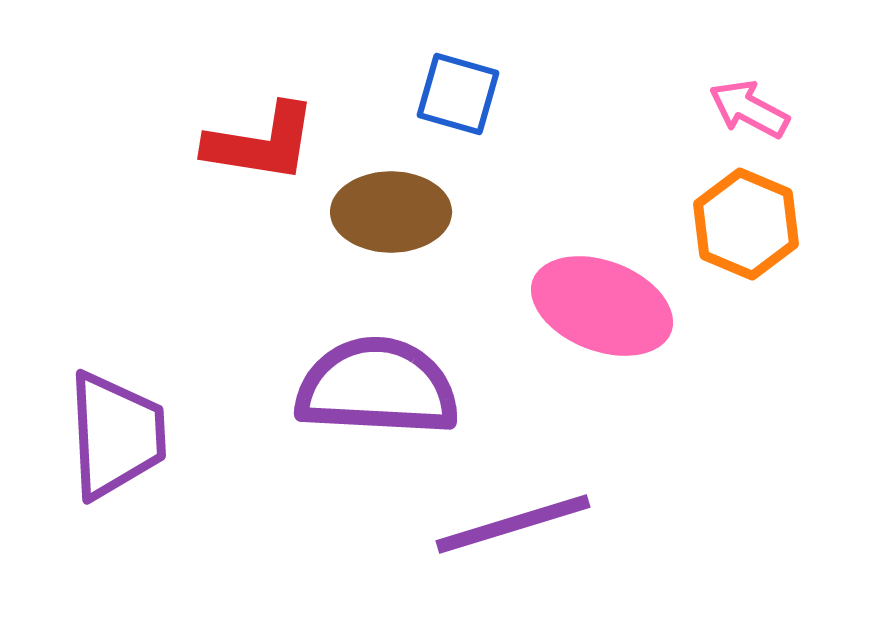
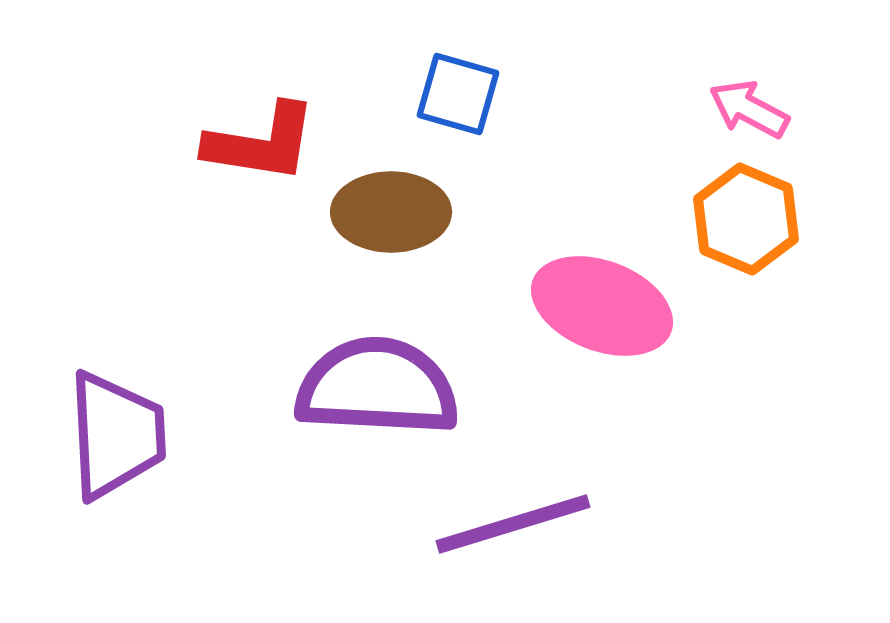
orange hexagon: moved 5 px up
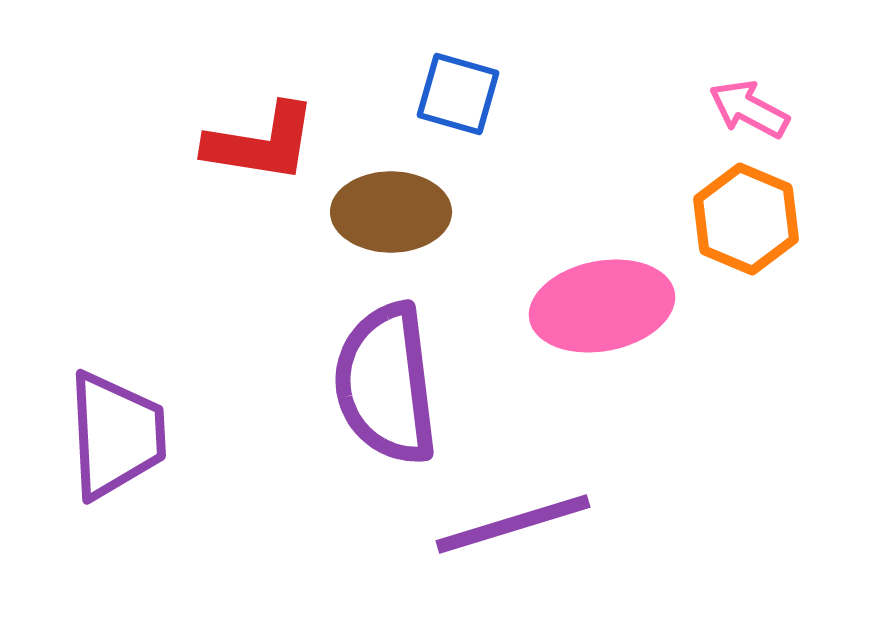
pink ellipse: rotated 32 degrees counterclockwise
purple semicircle: moved 9 px right, 3 px up; rotated 100 degrees counterclockwise
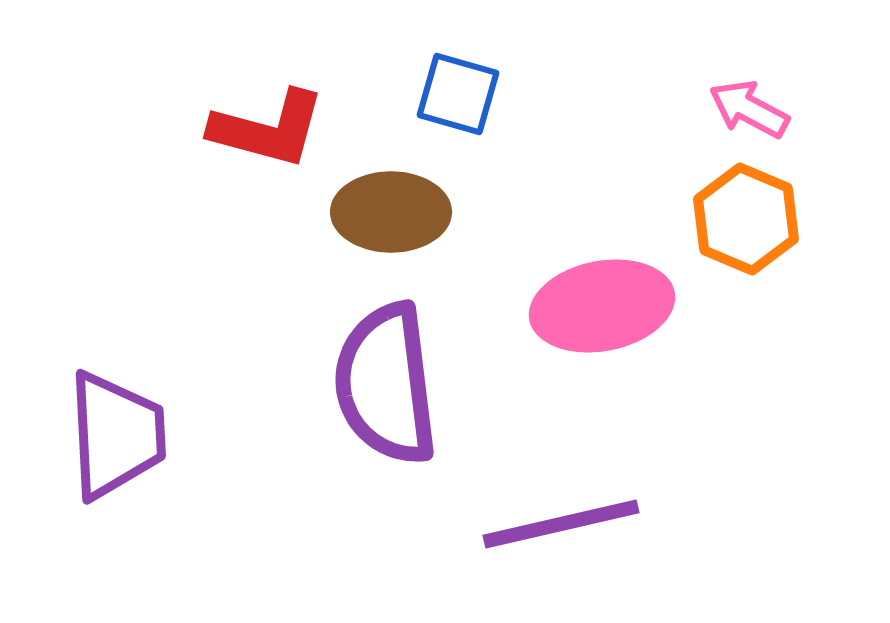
red L-shape: moved 7 px right, 14 px up; rotated 6 degrees clockwise
purple line: moved 48 px right; rotated 4 degrees clockwise
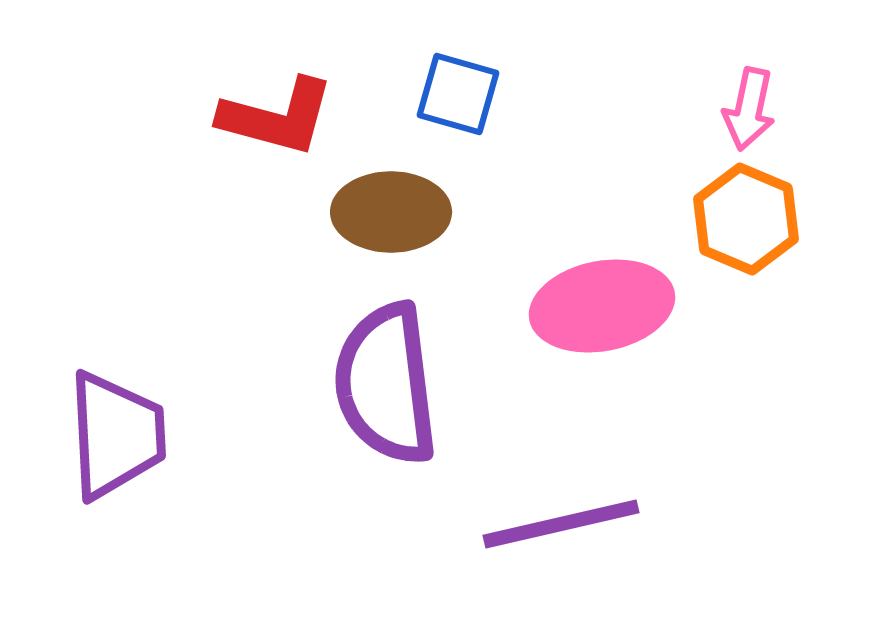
pink arrow: rotated 106 degrees counterclockwise
red L-shape: moved 9 px right, 12 px up
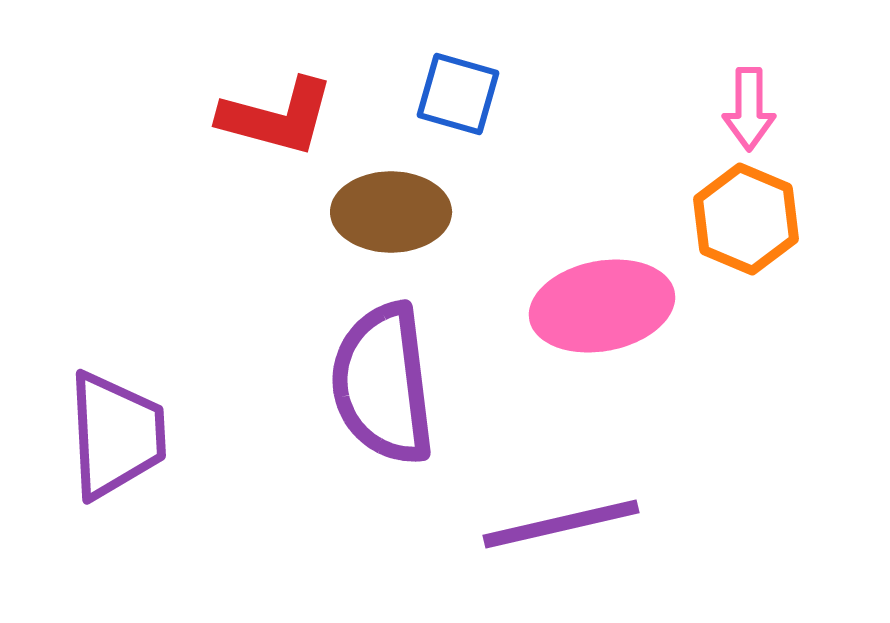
pink arrow: rotated 12 degrees counterclockwise
purple semicircle: moved 3 px left
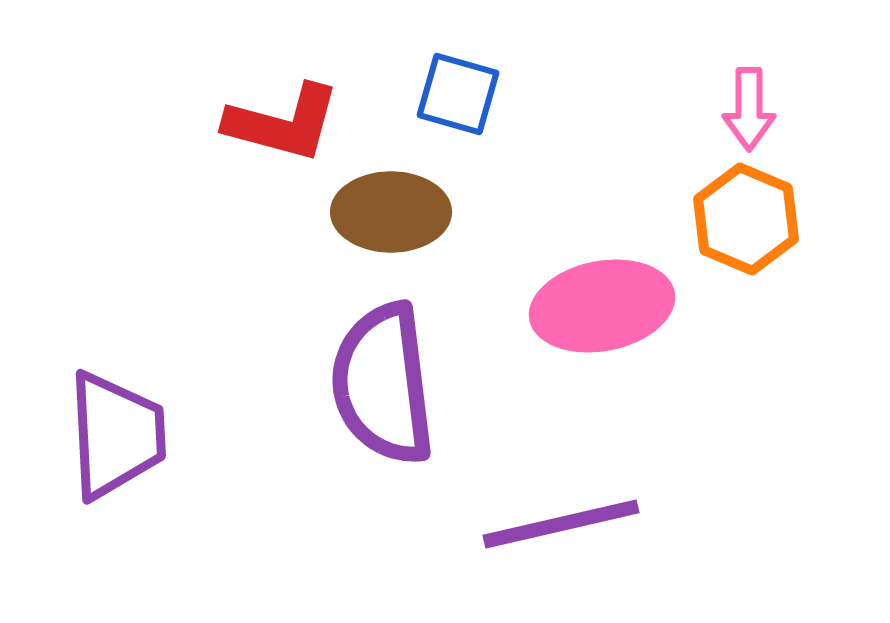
red L-shape: moved 6 px right, 6 px down
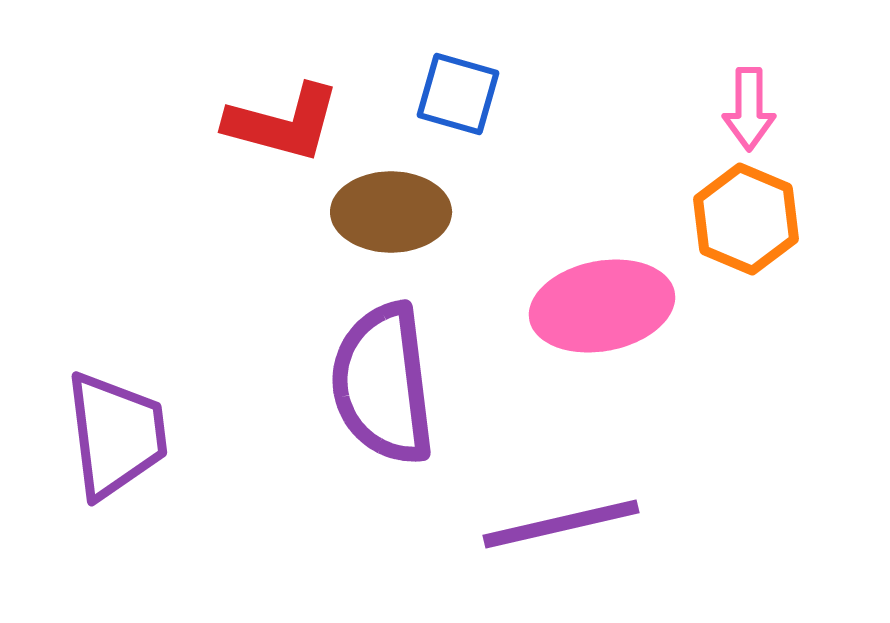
purple trapezoid: rotated 4 degrees counterclockwise
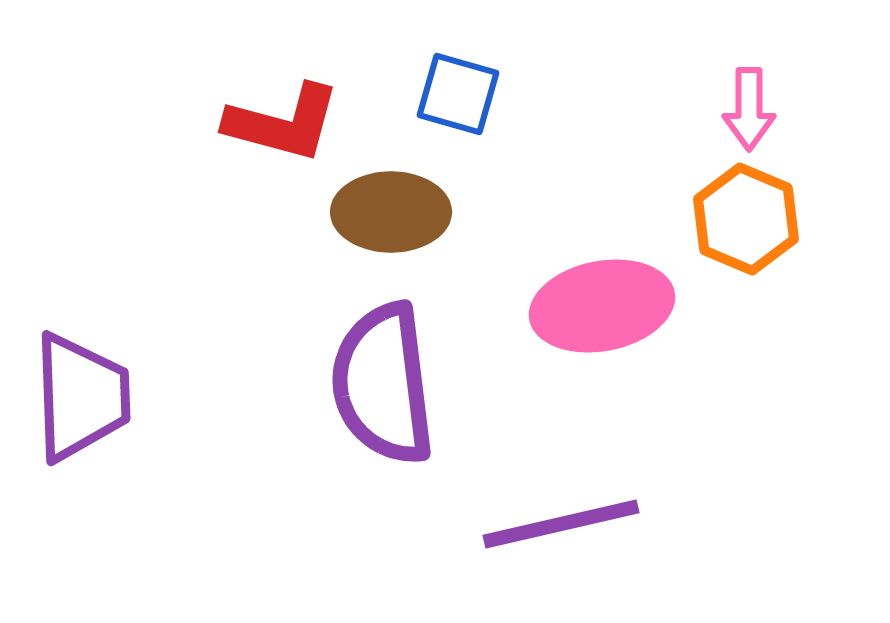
purple trapezoid: moved 35 px left, 38 px up; rotated 5 degrees clockwise
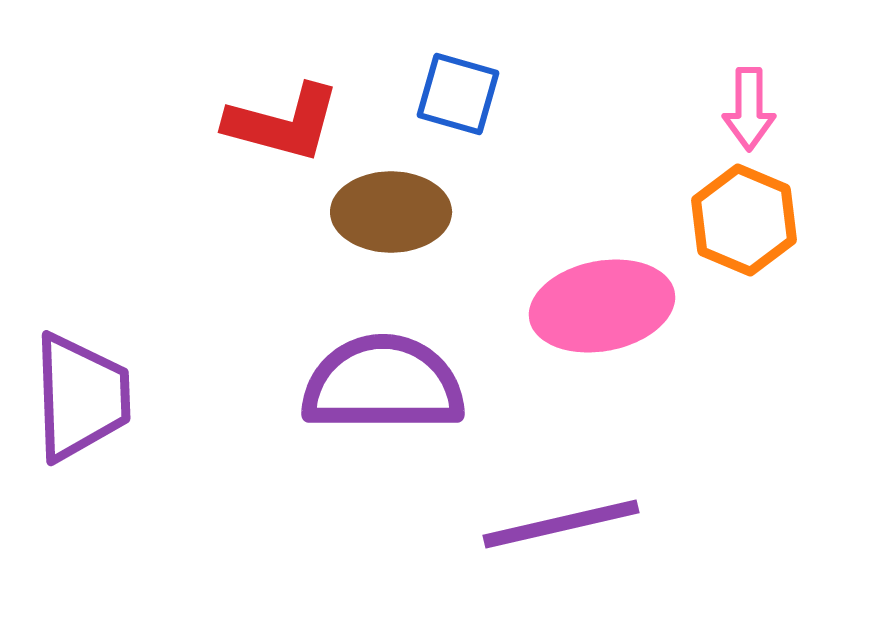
orange hexagon: moved 2 px left, 1 px down
purple semicircle: rotated 97 degrees clockwise
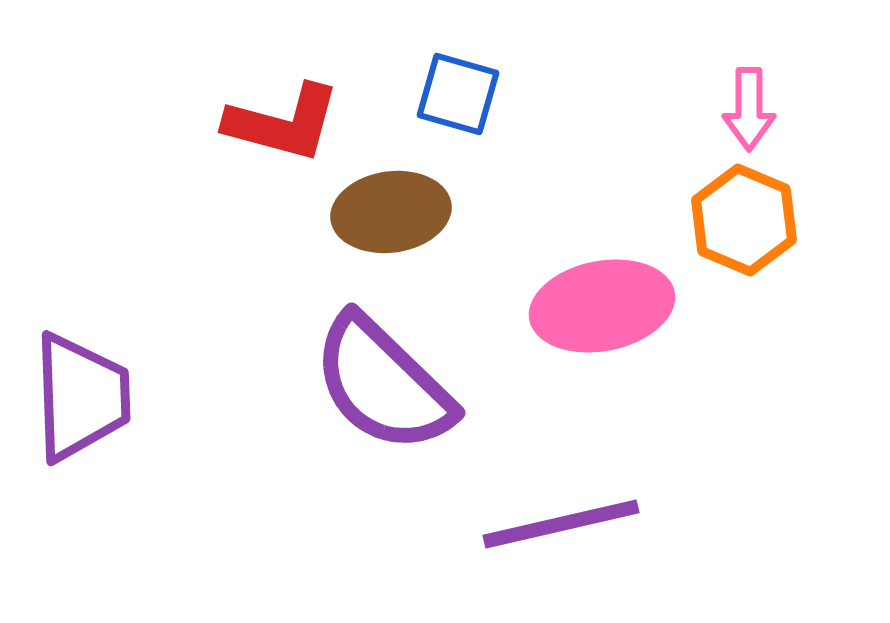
brown ellipse: rotated 8 degrees counterclockwise
purple semicircle: rotated 136 degrees counterclockwise
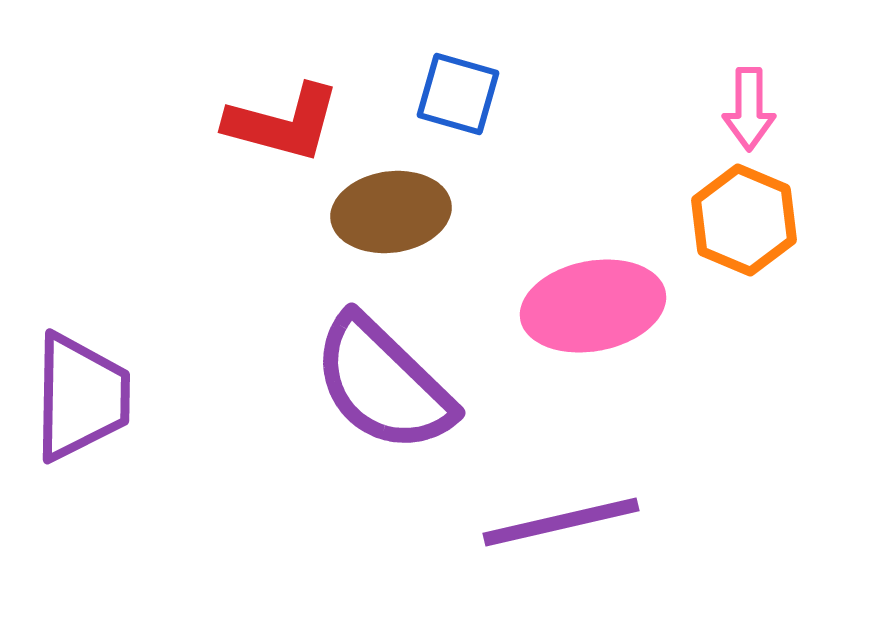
pink ellipse: moved 9 px left
purple trapezoid: rotated 3 degrees clockwise
purple line: moved 2 px up
